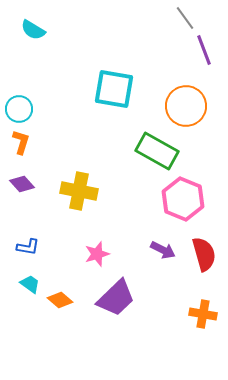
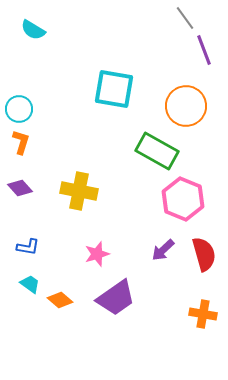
purple diamond: moved 2 px left, 4 px down
purple arrow: rotated 110 degrees clockwise
purple trapezoid: rotated 9 degrees clockwise
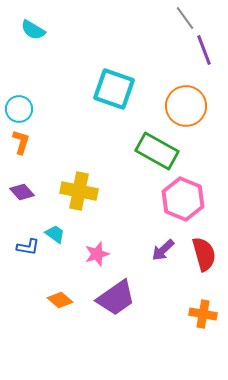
cyan square: rotated 9 degrees clockwise
purple diamond: moved 2 px right, 4 px down
cyan trapezoid: moved 25 px right, 50 px up
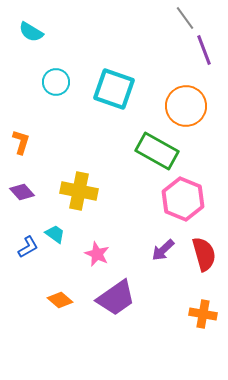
cyan semicircle: moved 2 px left, 2 px down
cyan circle: moved 37 px right, 27 px up
blue L-shape: rotated 40 degrees counterclockwise
pink star: rotated 30 degrees counterclockwise
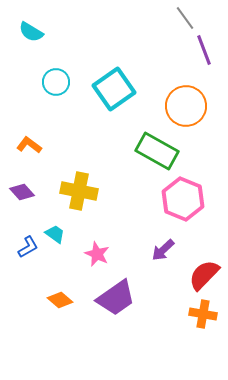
cyan square: rotated 36 degrees clockwise
orange L-shape: moved 8 px right, 3 px down; rotated 70 degrees counterclockwise
red semicircle: moved 21 px down; rotated 120 degrees counterclockwise
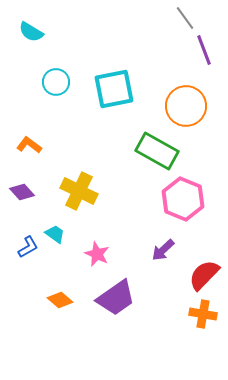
cyan square: rotated 24 degrees clockwise
yellow cross: rotated 15 degrees clockwise
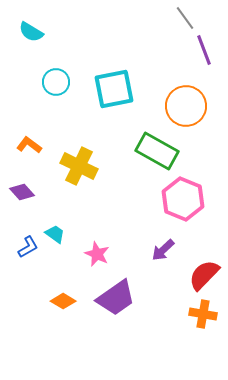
yellow cross: moved 25 px up
orange diamond: moved 3 px right, 1 px down; rotated 10 degrees counterclockwise
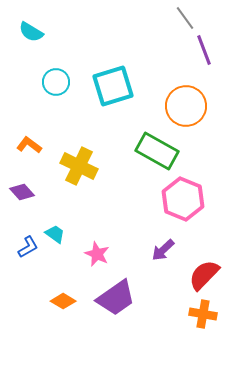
cyan square: moved 1 px left, 3 px up; rotated 6 degrees counterclockwise
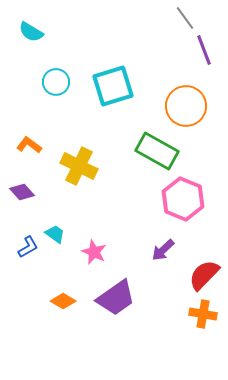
pink star: moved 3 px left, 2 px up
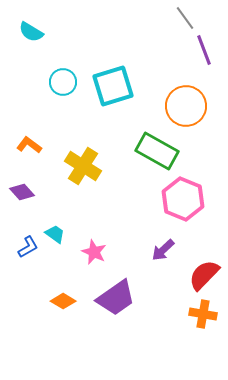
cyan circle: moved 7 px right
yellow cross: moved 4 px right; rotated 6 degrees clockwise
